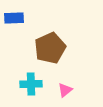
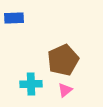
brown pentagon: moved 13 px right, 12 px down
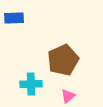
pink triangle: moved 3 px right, 6 px down
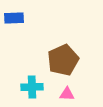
cyan cross: moved 1 px right, 3 px down
pink triangle: moved 1 px left, 2 px up; rotated 42 degrees clockwise
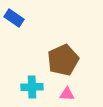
blue rectangle: rotated 36 degrees clockwise
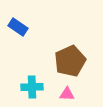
blue rectangle: moved 4 px right, 9 px down
brown pentagon: moved 7 px right, 1 px down
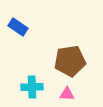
brown pentagon: rotated 16 degrees clockwise
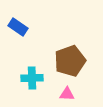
brown pentagon: rotated 12 degrees counterclockwise
cyan cross: moved 9 px up
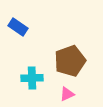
pink triangle: rotated 28 degrees counterclockwise
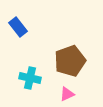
blue rectangle: rotated 18 degrees clockwise
cyan cross: moved 2 px left; rotated 15 degrees clockwise
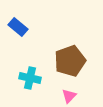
blue rectangle: rotated 12 degrees counterclockwise
pink triangle: moved 2 px right, 2 px down; rotated 21 degrees counterclockwise
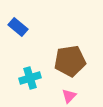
brown pentagon: rotated 12 degrees clockwise
cyan cross: rotated 30 degrees counterclockwise
